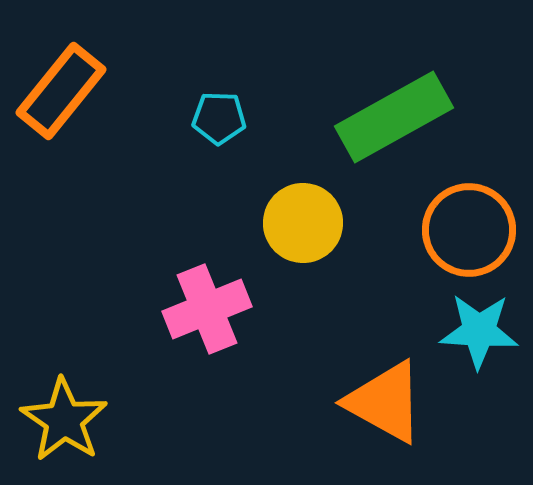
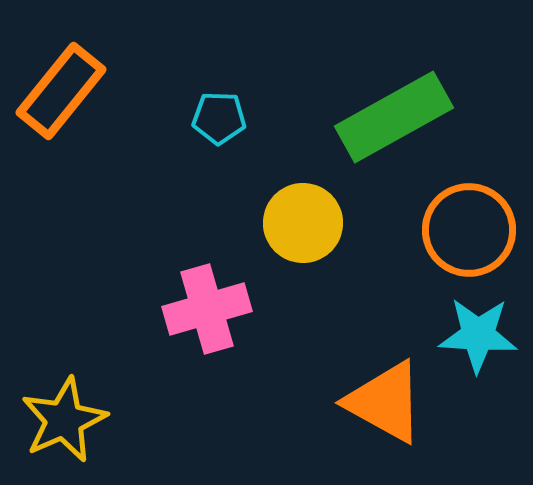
pink cross: rotated 6 degrees clockwise
cyan star: moved 1 px left, 4 px down
yellow star: rotated 14 degrees clockwise
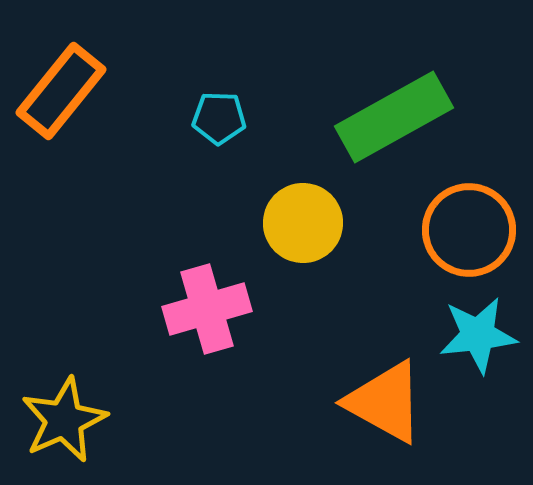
cyan star: rotated 10 degrees counterclockwise
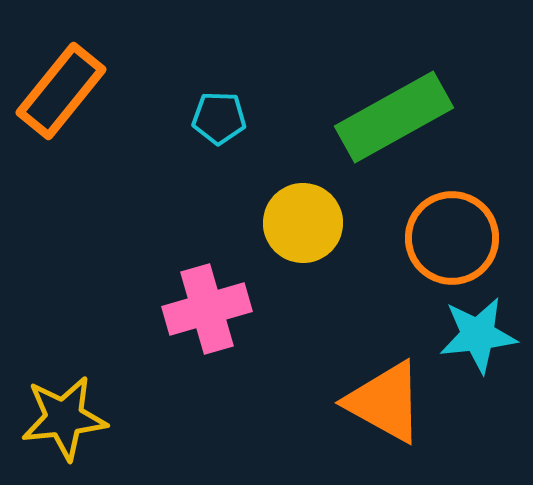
orange circle: moved 17 px left, 8 px down
yellow star: moved 2 px up; rotated 18 degrees clockwise
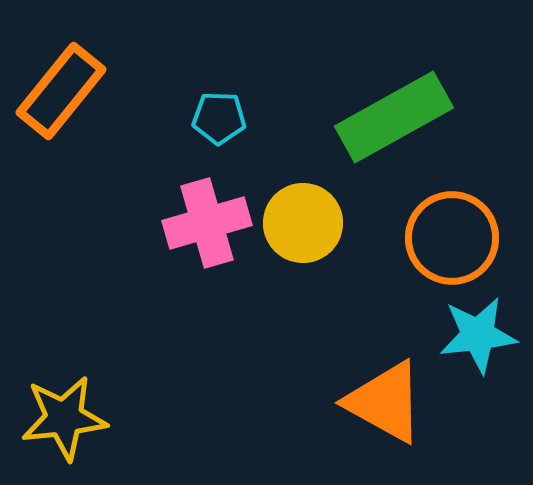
pink cross: moved 86 px up
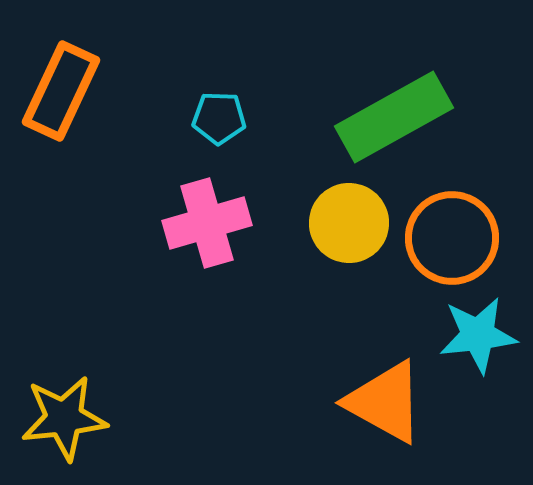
orange rectangle: rotated 14 degrees counterclockwise
yellow circle: moved 46 px right
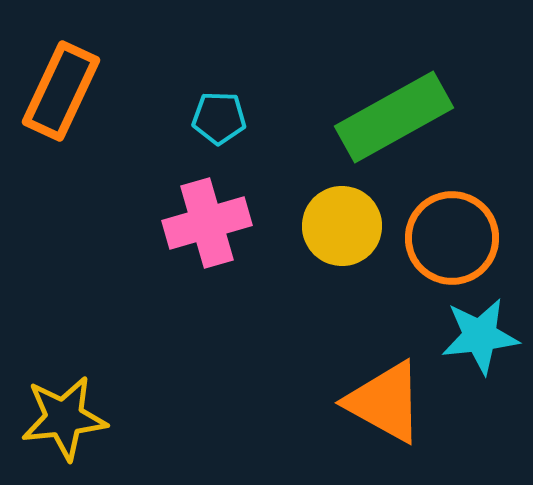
yellow circle: moved 7 px left, 3 px down
cyan star: moved 2 px right, 1 px down
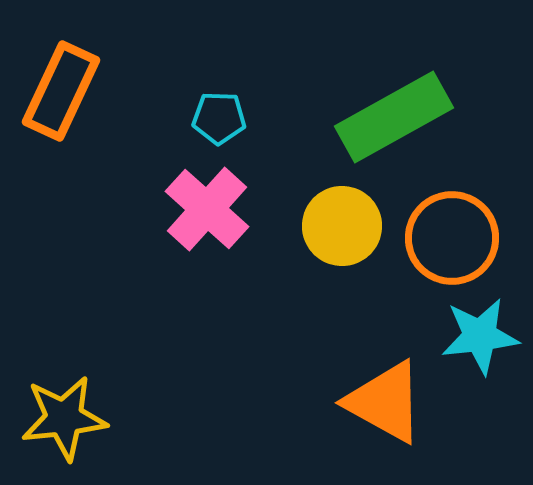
pink cross: moved 14 px up; rotated 32 degrees counterclockwise
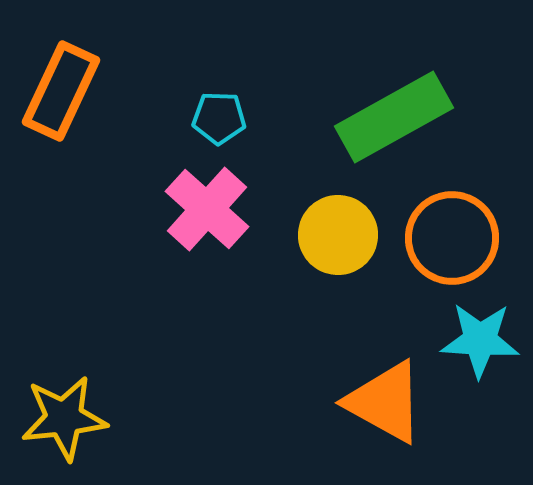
yellow circle: moved 4 px left, 9 px down
cyan star: moved 4 px down; rotated 10 degrees clockwise
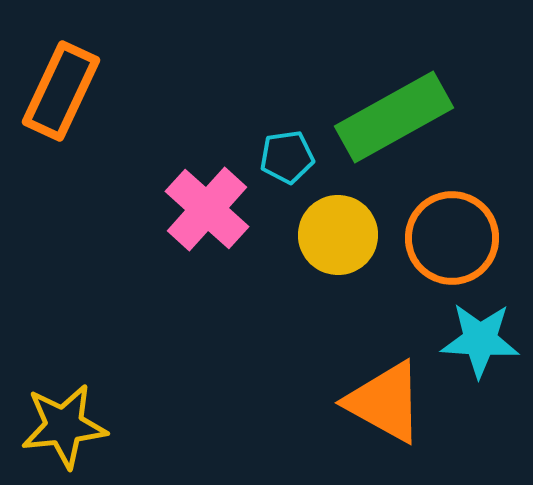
cyan pentagon: moved 68 px right, 39 px down; rotated 10 degrees counterclockwise
yellow star: moved 8 px down
